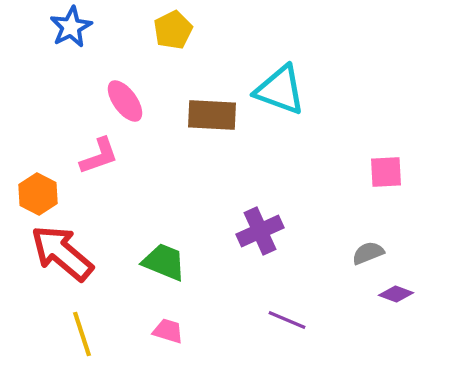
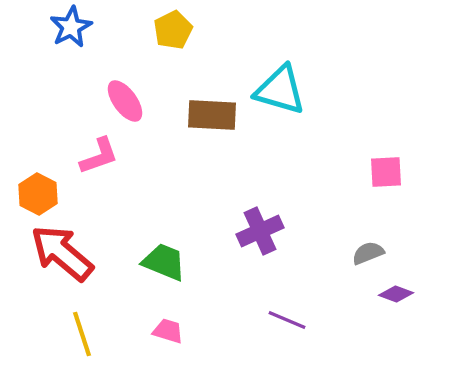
cyan triangle: rotated 4 degrees counterclockwise
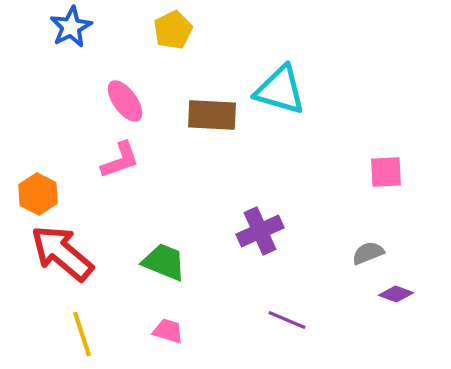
pink L-shape: moved 21 px right, 4 px down
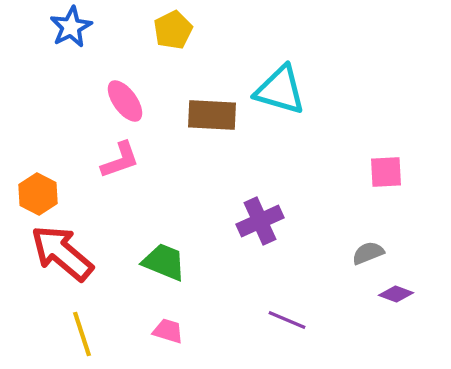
purple cross: moved 10 px up
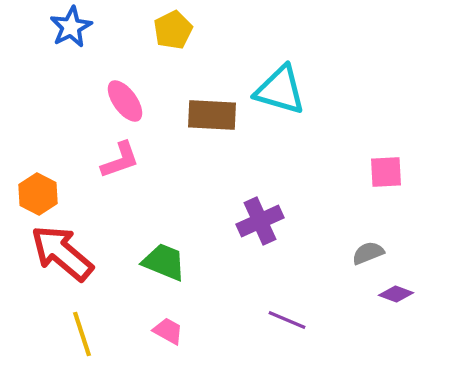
pink trapezoid: rotated 12 degrees clockwise
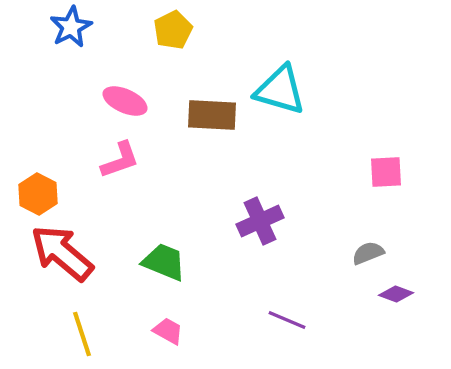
pink ellipse: rotated 30 degrees counterclockwise
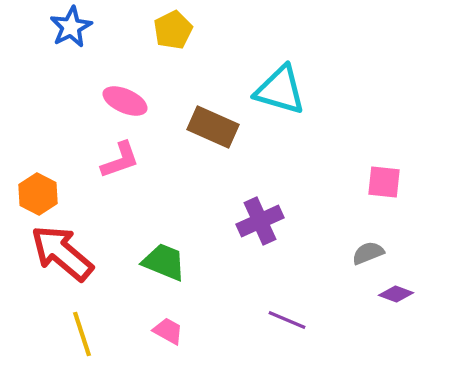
brown rectangle: moved 1 px right, 12 px down; rotated 21 degrees clockwise
pink square: moved 2 px left, 10 px down; rotated 9 degrees clockwise
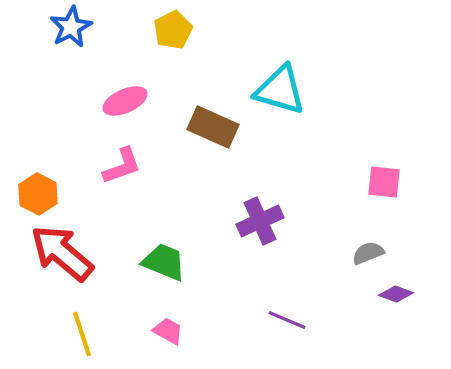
pink ellipse: rotated 48 degrees counterclockwise
pink L-shape: moved 2 px right, 6 px down
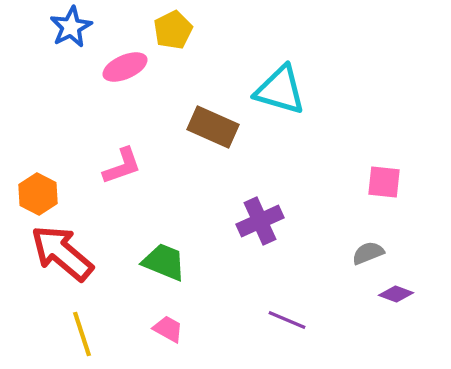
pink ellipse: moved 34 px up
pink trapezoid: moved 2 px up
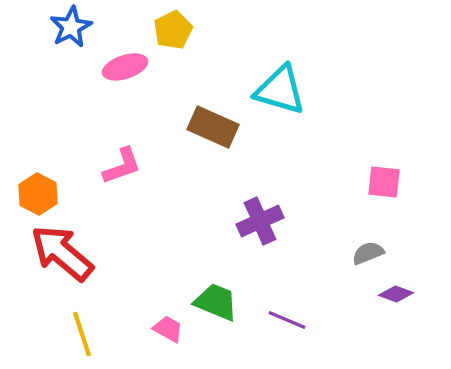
pink ellipse: rotated 6 degrees clockwise
green trapezoid: moved 52 px right, 40 px down
